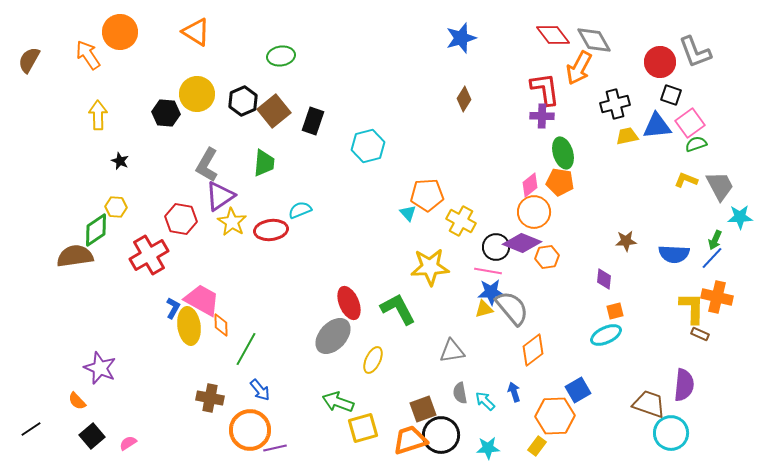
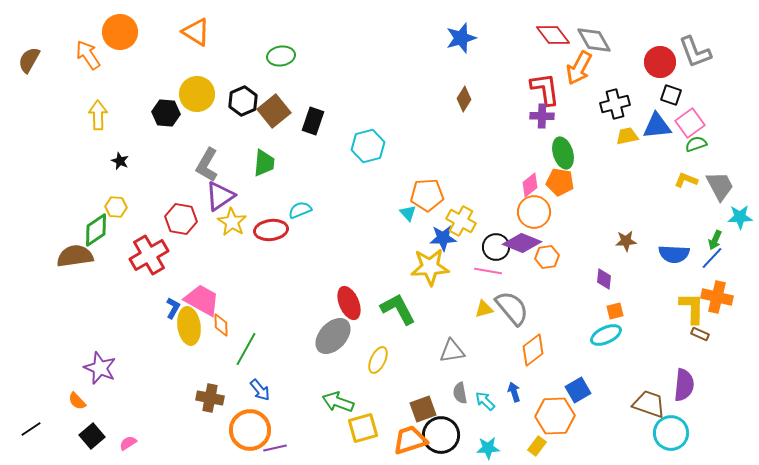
blue star at (491, 292): moved 48 px left, 54 px up
yellow ellipse at (373, 360): moved 5 px right
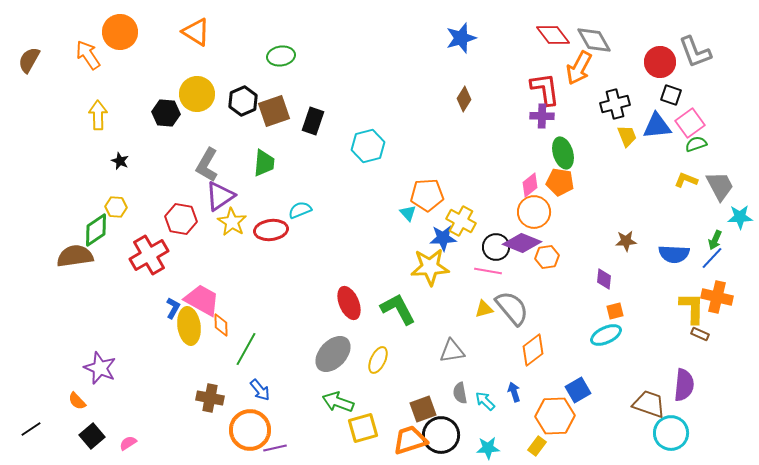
brown square at (274, 111): rotated 20 degrees clockwise
yellow trapezoid at (627, 136): rotated 80 degrees clockwise
gray ellipse at (333, 336): moved 18 px down
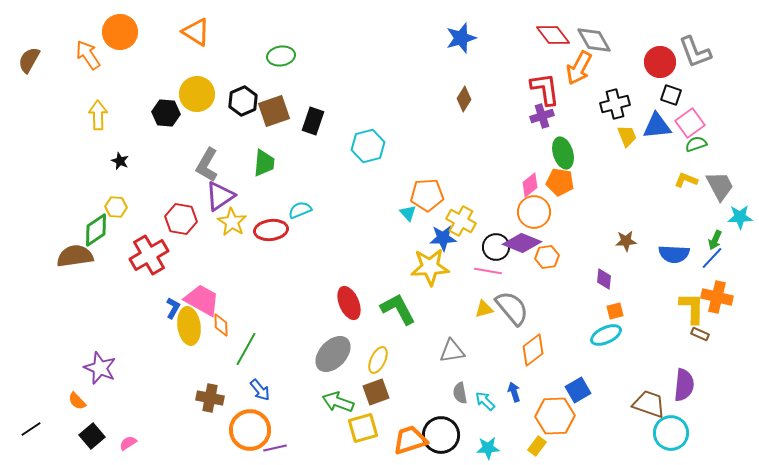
purple cross at (542, 116): rotated 20 degrees counterclockwise
brown square at (423, 409): moved 47 px left, 17 px up
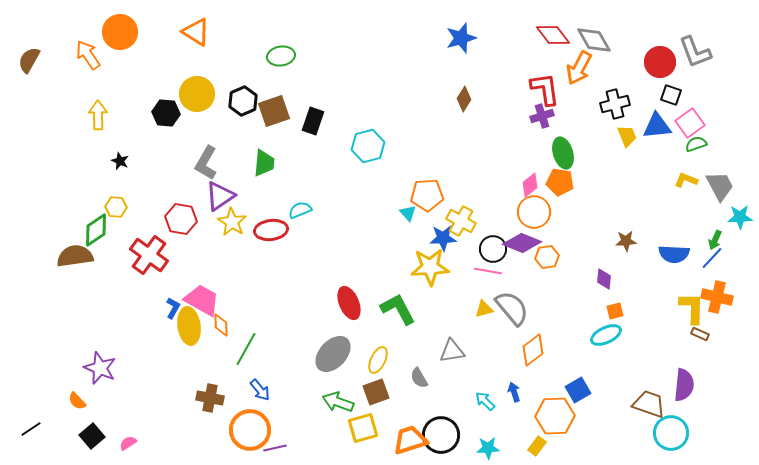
gray L-shape at (207, 165): moved 1 px left, 2 px up
black circle at (496, 247): moved 3 px left, 2 px down
red cross at (149, 255): rotated 24 degrees counterclockwise
gray semicircle at (460, 393): moved 41 px left, 15 px up; rotated 20 degrees counterclockwise
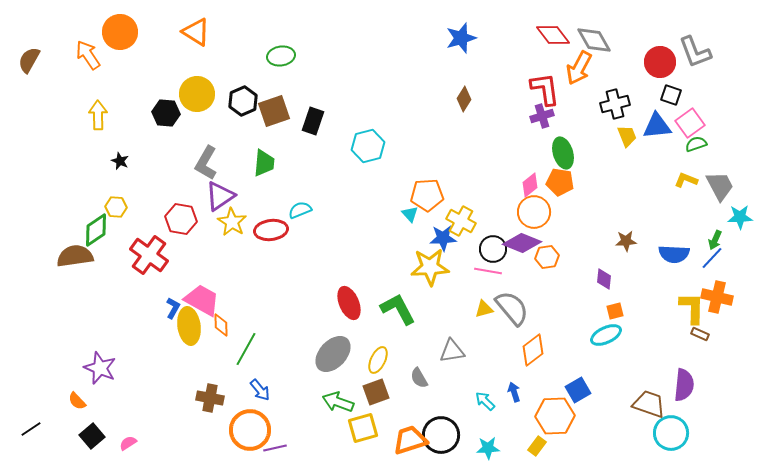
cyan triangle at (408, 213): moved 2 px right, 1 px down
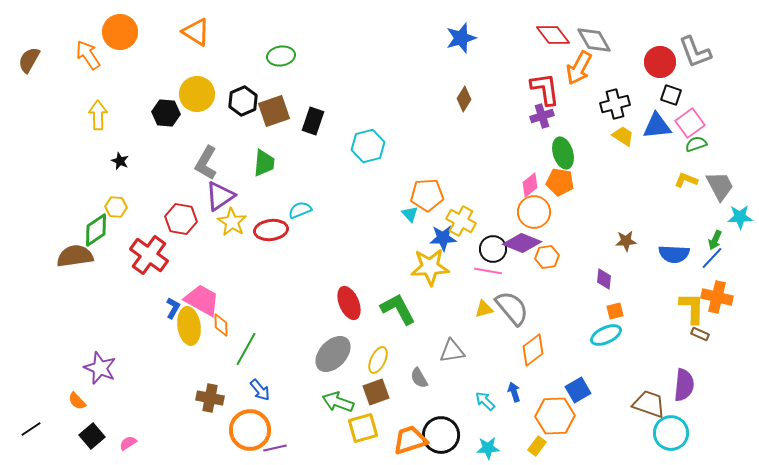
yellow trapezoid at (627, 136): moved 4 px left; rotated 35 degrees counterclockwise
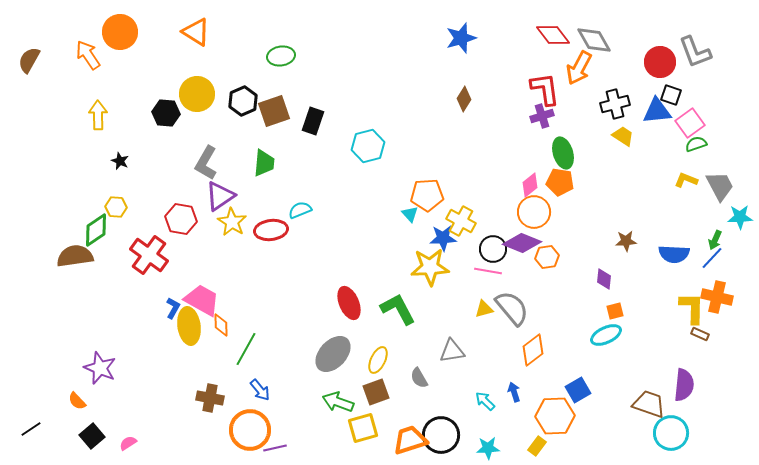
blue triangle at (657, 126): moved 15 px up
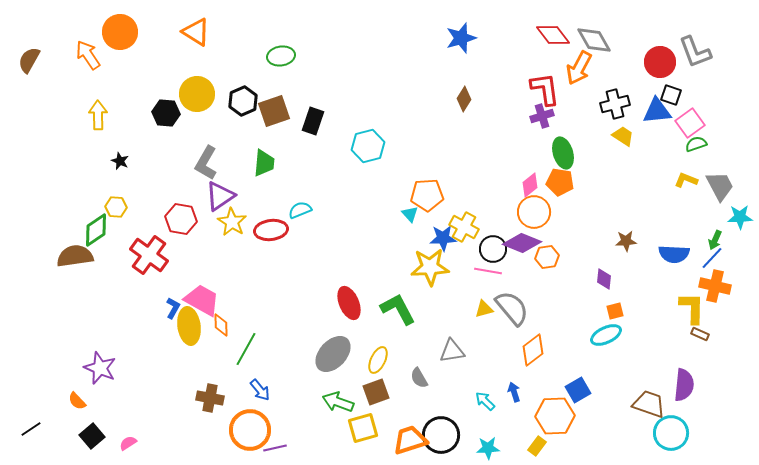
yellow cross at (461, 221): moved 3 px right, 6 px down
orange cross at (717, 297): moved 2 px left, 11 px up
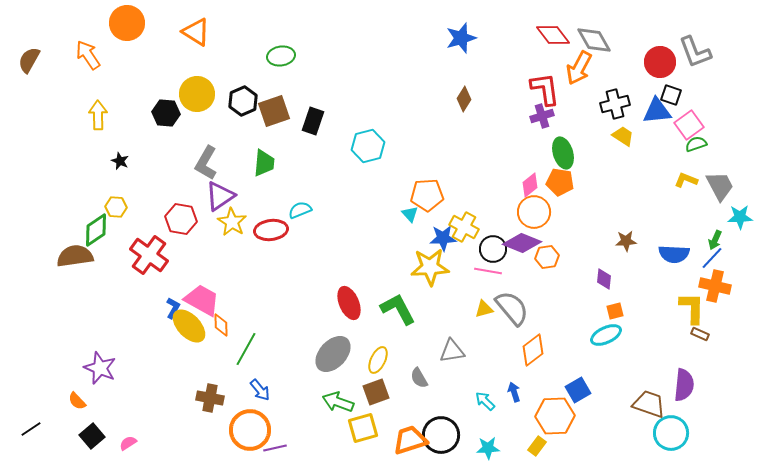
orange circle at (120, 32): moved 7 px right, 9 px up
pink square at (690, 123): moved 1 px left, 2 px down
yellow ellipse at (189, 326): rotated 36 degrees counterclockwise
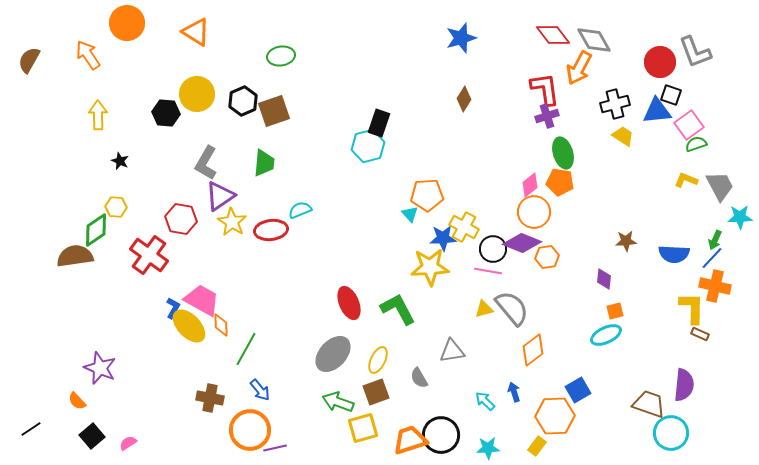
purple cross at (542, 116): moved 5 px right
black rectangle at (313, 121): moved 66 px right, 2 px down
